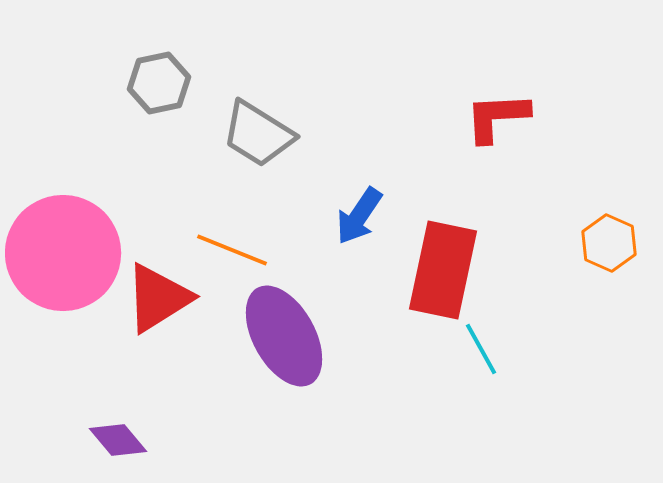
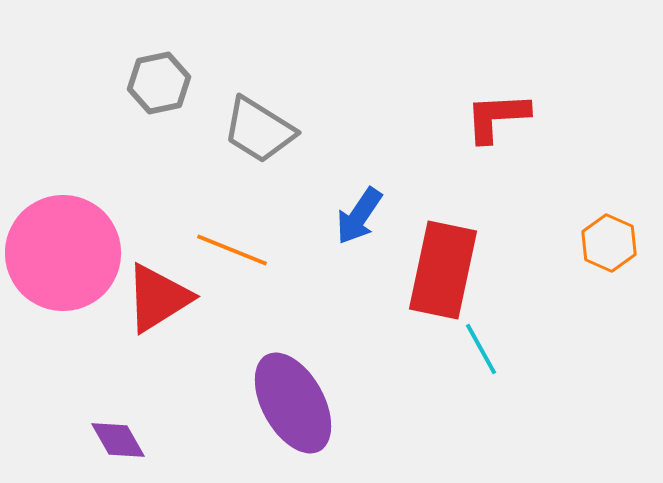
gray trapezoid: moved 1 px right, 4 px up
purple ellipse: moved 9 px right, 67 px down
purple diamond: rotated 10 degrees clockwise
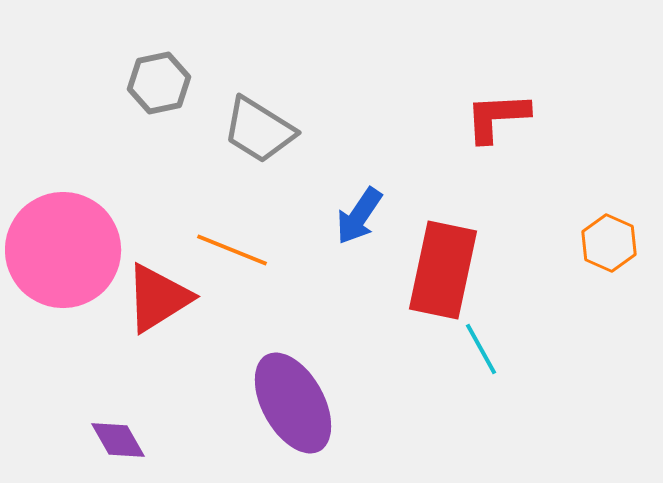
pink circle: moved 3 px up
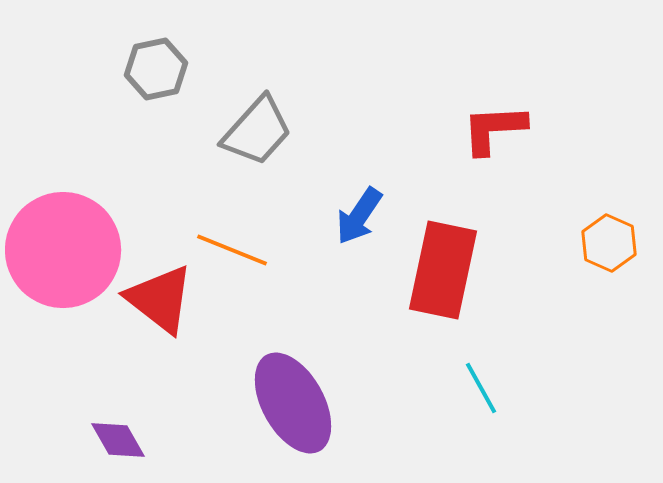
gray hexagon: moved 3 px left, 14 px up
red L-shape: moved 3 px left, 12 px down
gray trapezoid: moved 2 px left, 1 px down; rotated 80 degrees counterclockwise
red triangle: moved 2 px right, 1 px down; rotated 50 degrees counterclockwise
cyan line: moved 39 px down
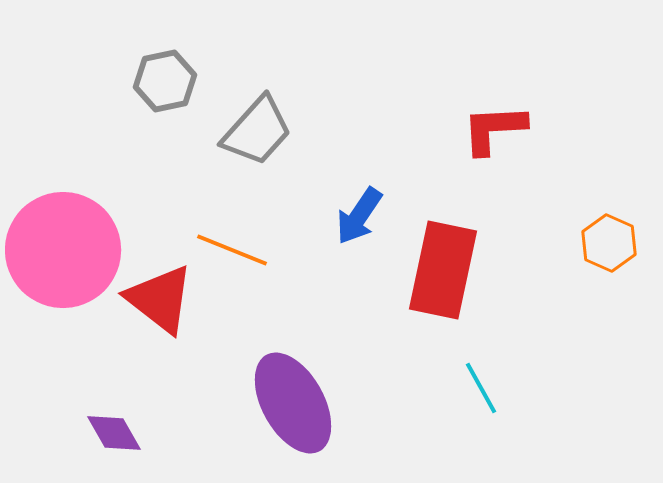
gray hexagon: moved 9 px right, 12 px down
purple diamond: moved 4 px left, 7 px up
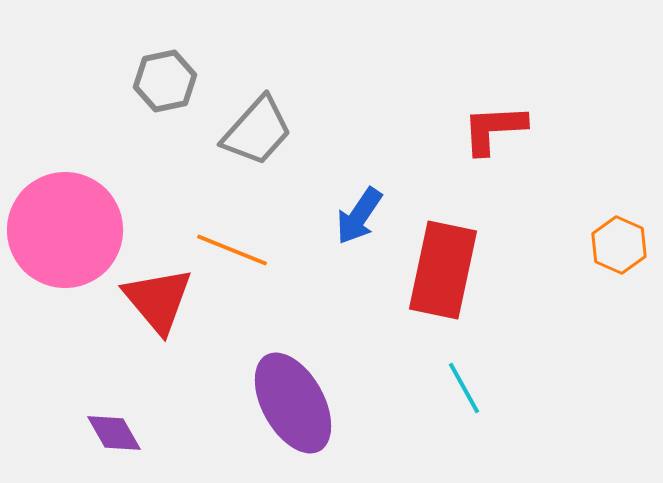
orange hexagon: moved 10 px right, 2 px down
pink circle: moved 2 px right, 20 px up
red triangle: moved 2 px left, 1 px down; rotated 12 degrees clockwise
cyan line: moved 17 px left
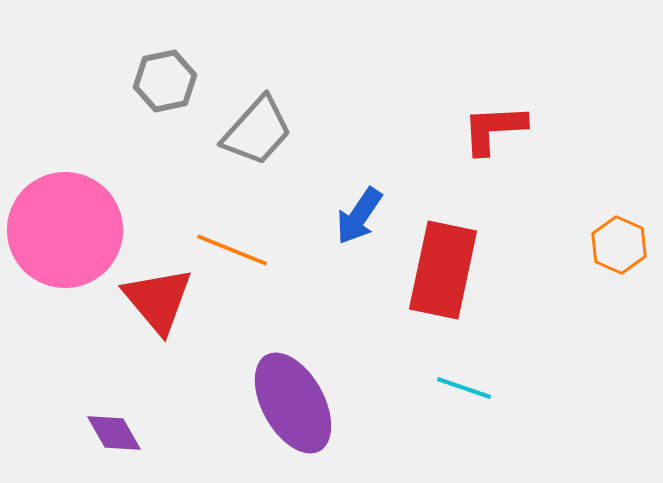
cyan line: rotated 42 degrees counterclockwise
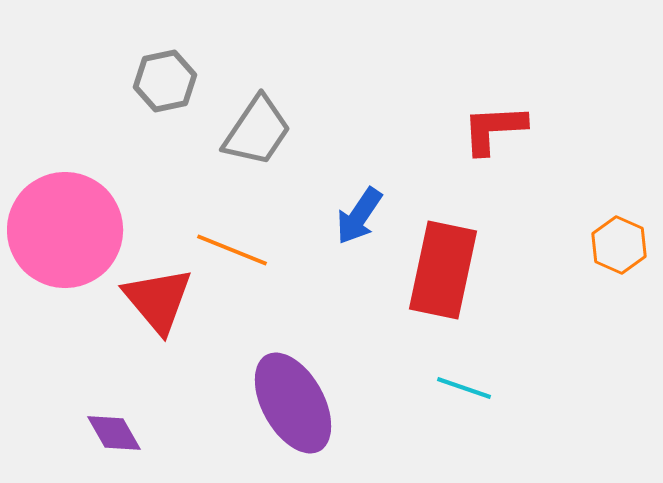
gray trapezoid: rotated 8 degrees counterclockwise
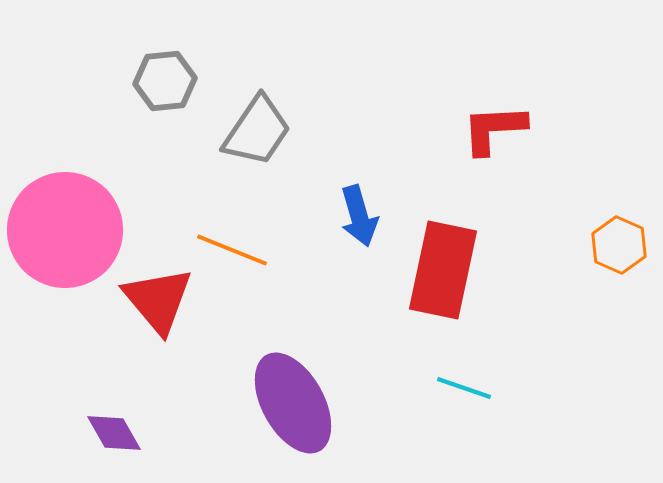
gray hexagon: rotated 6 degrees clockwise
blue arrow: rotated 50 degrees counterclockwise
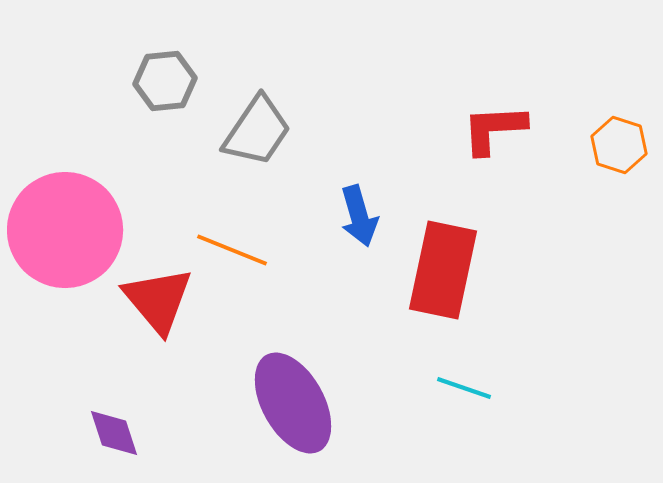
orange hexagon: moved 100 px up; rotated 6 degrees counterclockwise
purple diamond: rotated 12 degrees clockwise
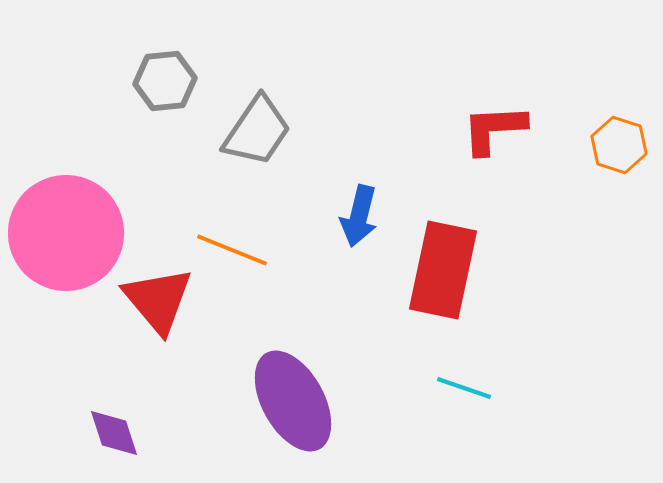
blue arrow: rotated 30 degrees clockwise
pink circle: moved 1 px right, 3 px down
purple ellipse: moved 2 px up
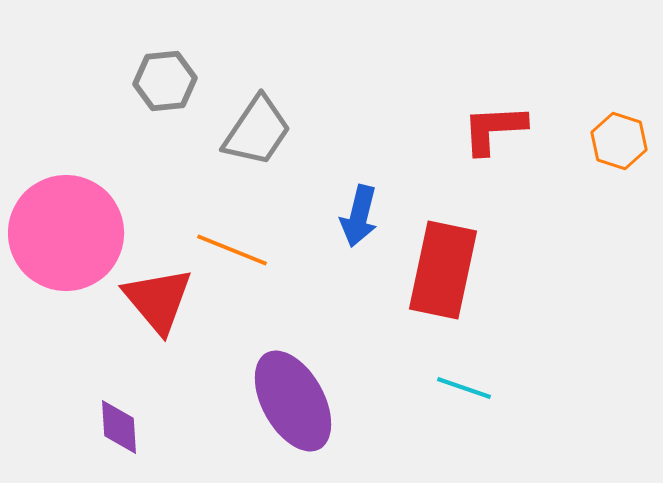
orange hexagon: moved 4 px up
purple diamond: moved 5 px right, 6 px up; rotated 14 degrees clockwise
